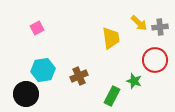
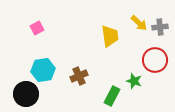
yellow trapezoid: moved 1 px left, 2 px up
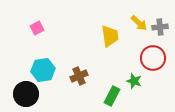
red circle: moved 2 px left, 2 px up
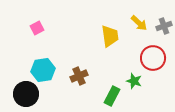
gray cross: moved 4 px right, 1 px up; rotated 14 degrees counterclockwise
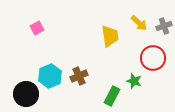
cyan hexagon: moved 7 px right, 6 px down; rotated 15 degrees counterclockwise
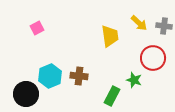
gray cross: rotated 28 degrees clockwise
brown cross: rotated 30 degrees clockwise
green star: moved 1 px up
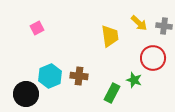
green rectangle: moved 3 px up
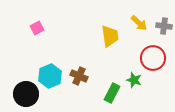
brown cross: rotated 18 degrees clockwise
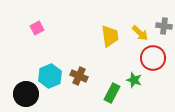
yellow arrow: moved 1 px right, 10 px down
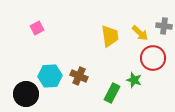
cyan hexagon: rotated 20 degrees clockwise
